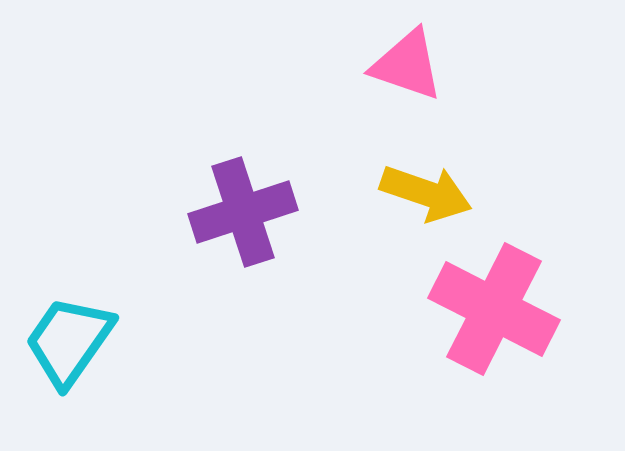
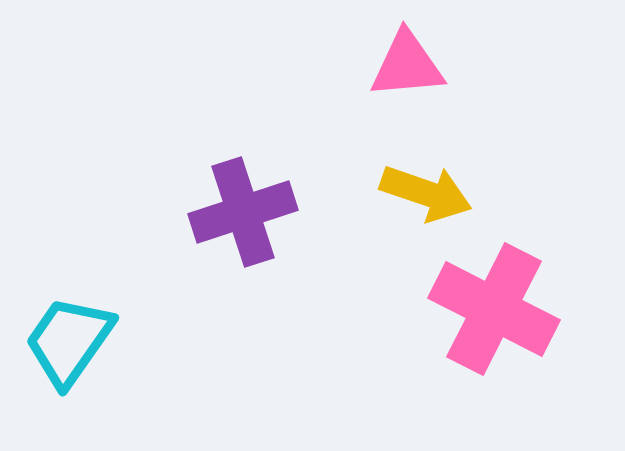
pink triangle: rotated 24 degrees counterclockwise
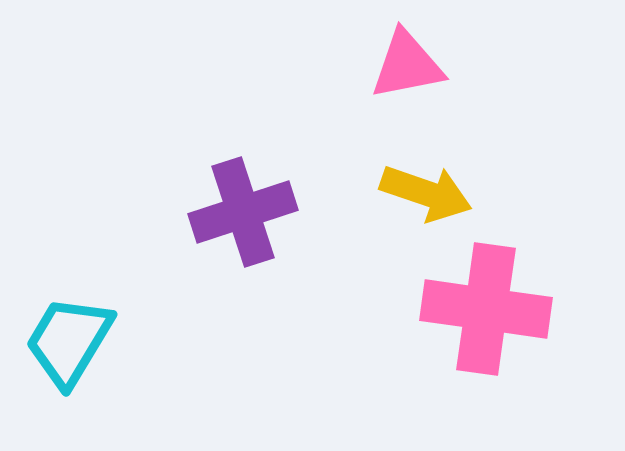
pink triangle: rotated 6 degrees counterclockwise
pink cross: moved 8 px left; rotated 19 degrees counterclockwise
cyan trapezoid: rotated 4 degrees counterclockwise
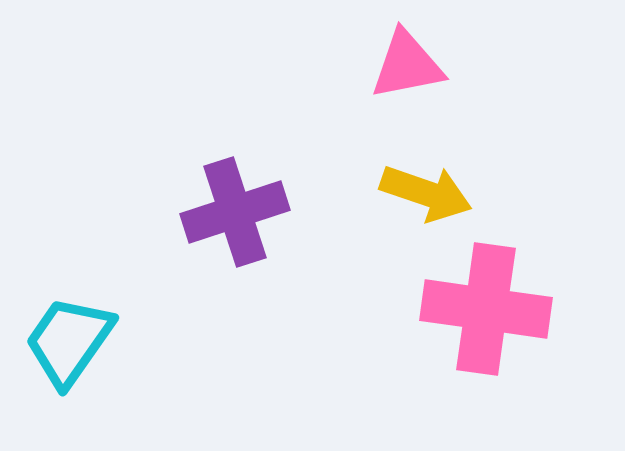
purple cross: moved 8 px left
cyan trapezoid: rotated 4 degrees clockwise
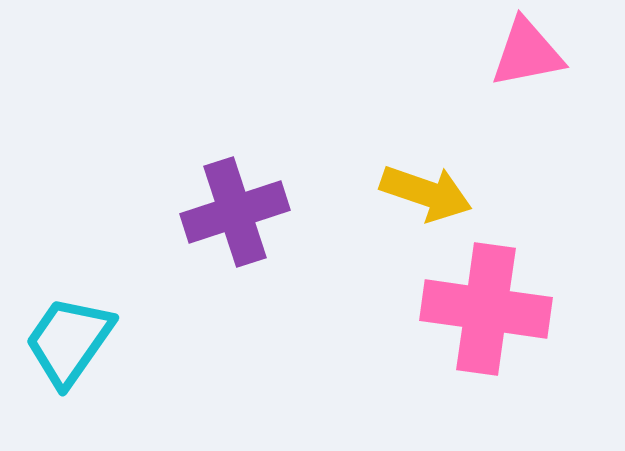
pink triangle: moved 120 px right, 12 px up
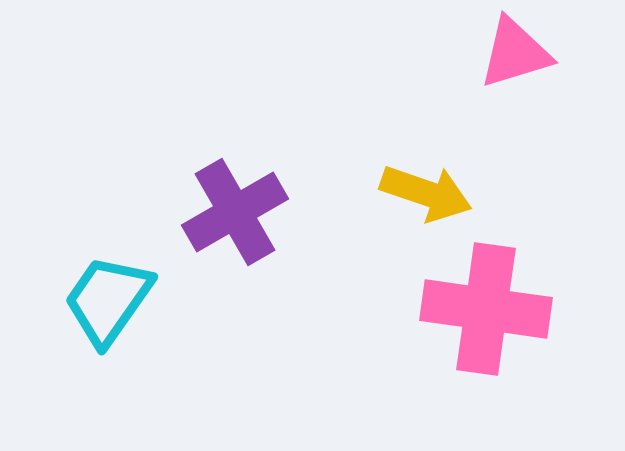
pink triangle: moved 12 px left; rotated 6 degrees counterclockwise
purple cross: rotated 12 degrees counterclockwise
cyan trapezoid: moved 39 px right, 41 px up
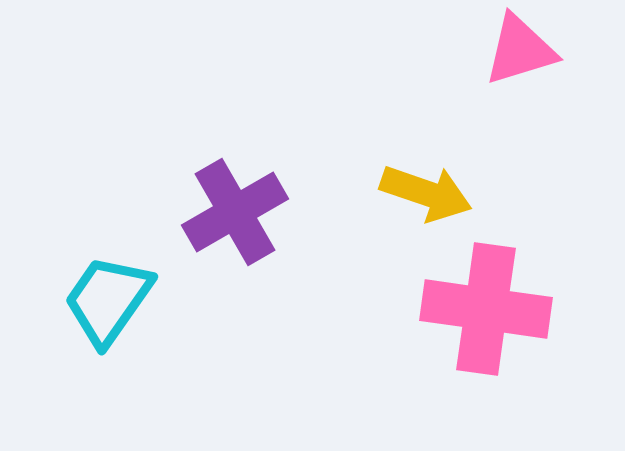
pink triangle: moved 5 px right, 3 px up
